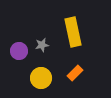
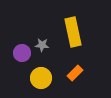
gray star: rotated 16 degrees clockwise
purple circle: moved 3 px right, 2 px down
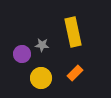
purple circle: moved 1 px down
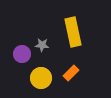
orange rectangle: moved 4 px left
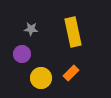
gray star: moved 11 px left, 16 px up
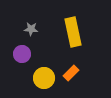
yellow circle: moved 3 px right
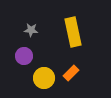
gray star: moved 1 px down
purple circle: moved 2 px right, 2 px down
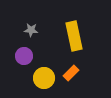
yellow rectangle: moved 1 px right, 4 px down
